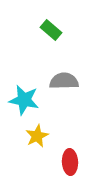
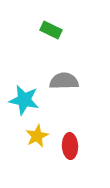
green rectangle: rotated 15 degrees counterclockwise
red ellipse: moved 16 px up
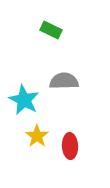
cyan star: rotated 16 degrees clockwise
yellow star: rotated 10 degrees counterclockwise
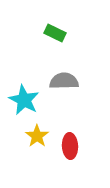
green rectangle: moved 4 px right, 3 px down
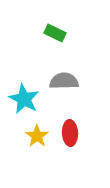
cyan star: moved 1 px up
red ellipse: moved 13 px up
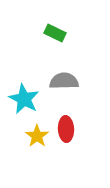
red ellipse: moved 4 px left, 4 px up
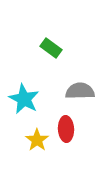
green rectangle: moved 4 px left, 15 px down; rotated 10 degrees clockwise
gray semicircle: moved 16 px right, 10 px down
yellow star: moved 4 px down
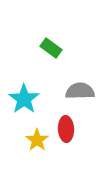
cyan star: rotated 8 degrees clockwise
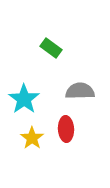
yellow star: moved 5 px left, 2 px up
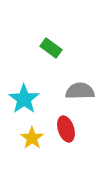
red ellipse: rotated 15 degrees counterclockwise
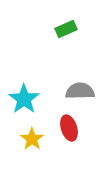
green rectangle: moved 15 px right, 19 px up; rotated 60 degrees counterclockwise
red ellipse: moved 3 px right, 1 px up
yellow star: moved 1 px down
